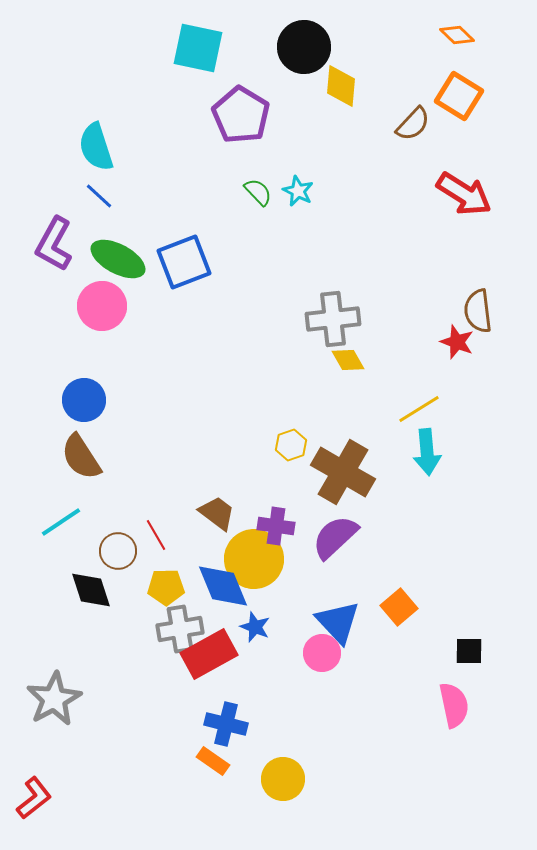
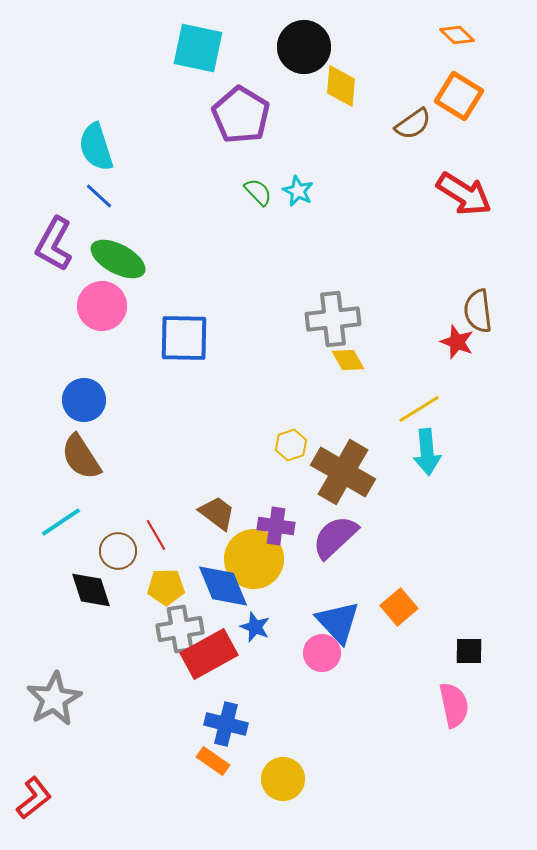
brown semicircle at (413, 124): rotated 12 degrees clockwise
blue square at (184, 262): moved 76 px down; rotated 22 degrees clockwise
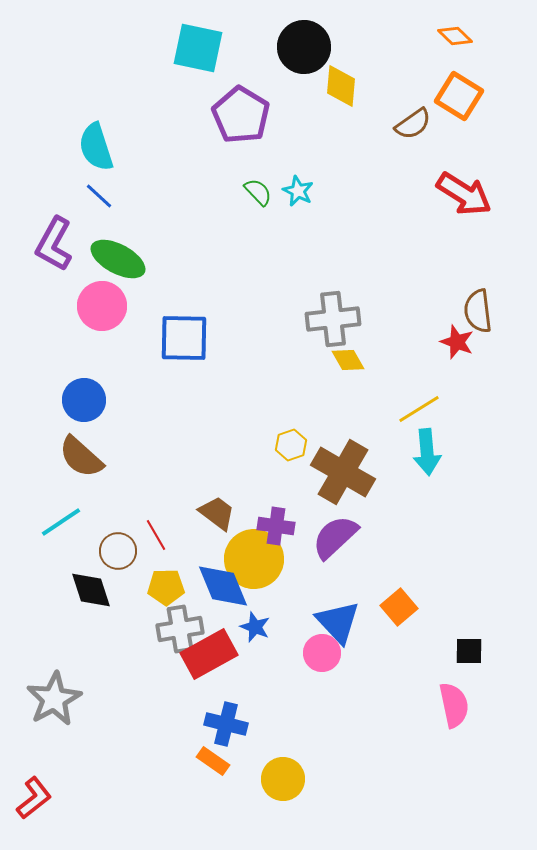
orange diamond at (457, 35): moved 2 px left, 1 px down
brown semicircle at (81, 457): rotated 15 degrees counterclockwise
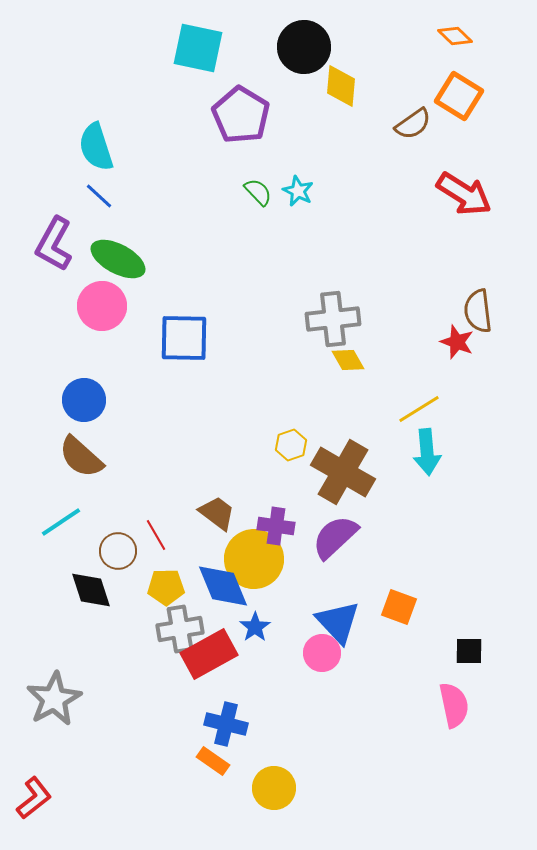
orange square at (399, 607): rotated 30 degrees counterclockwise
blue star at (255, 627): rotated 16 degrees clockwise
yellow circle at (283, 779): moved 9 px left, 9 px down
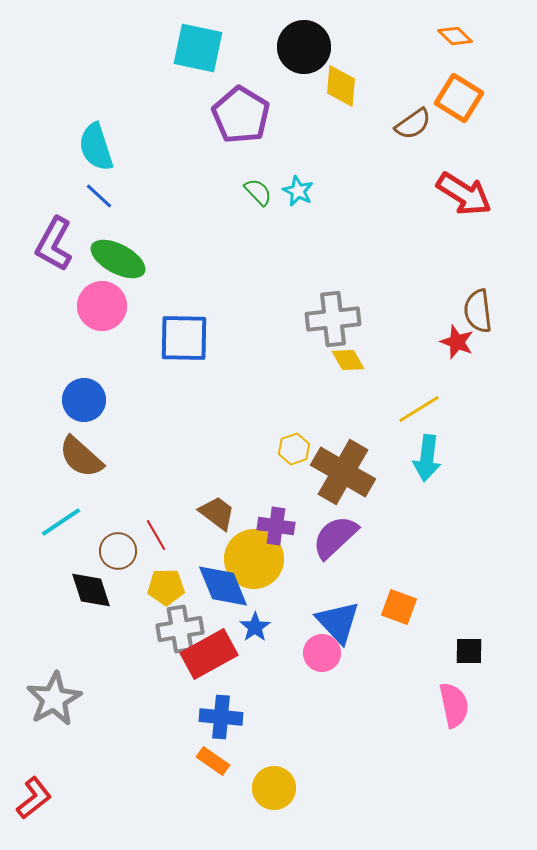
orange square at (459, 96): moved 2 px down
yellow hexagon at (291, 445): moved 3 px right, 4 px down
cyan arrow at (427, 452): moved 6 px down; rotated 12 degrees clockwise
blue cross at (226, 724): moved 5 px left, 7 px up; rotated 9 degrees counterclockwise
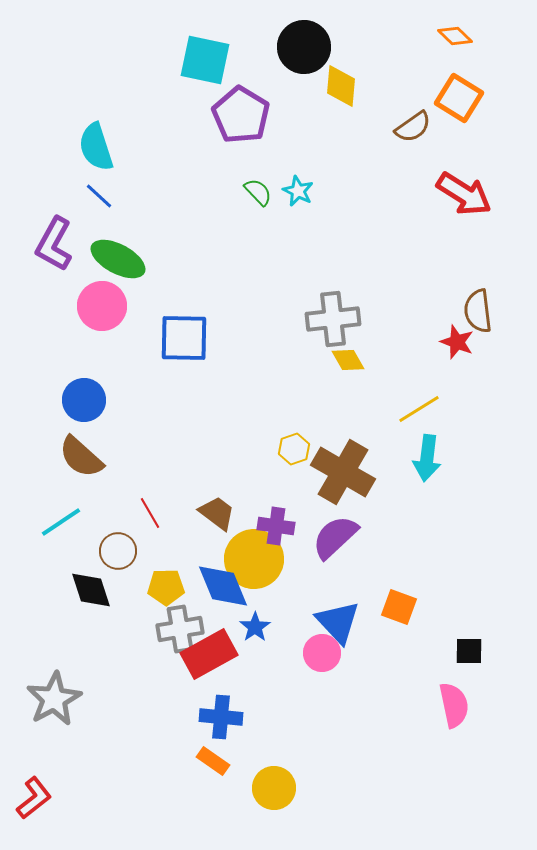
cyan square at (198, 48): moved 7 px right, 12 px down
brown semicircle at (413, 124): moved 3 px down
red line at (156, 535): moved 6 px left, 22 px up
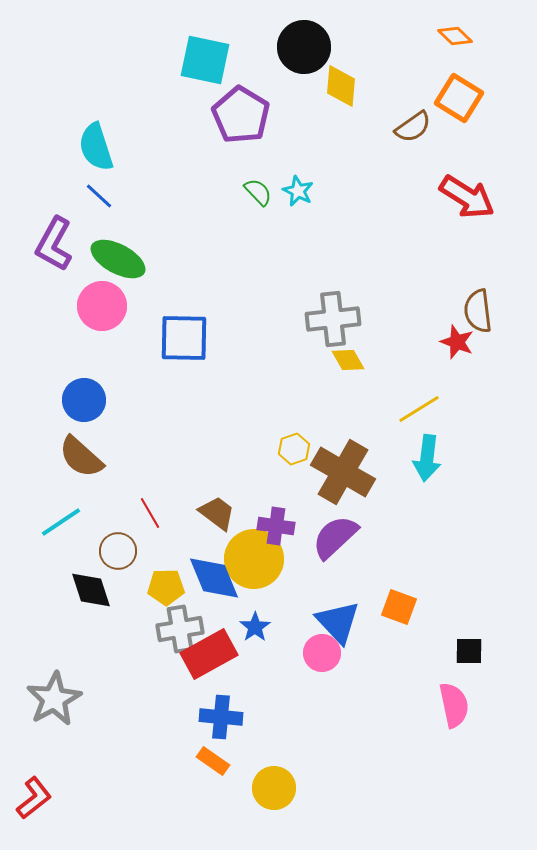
red arrow at (464, 194): moved 3 px right, 3 px down
blue diamond at (223, 586): moved 9 px left, 8 px up
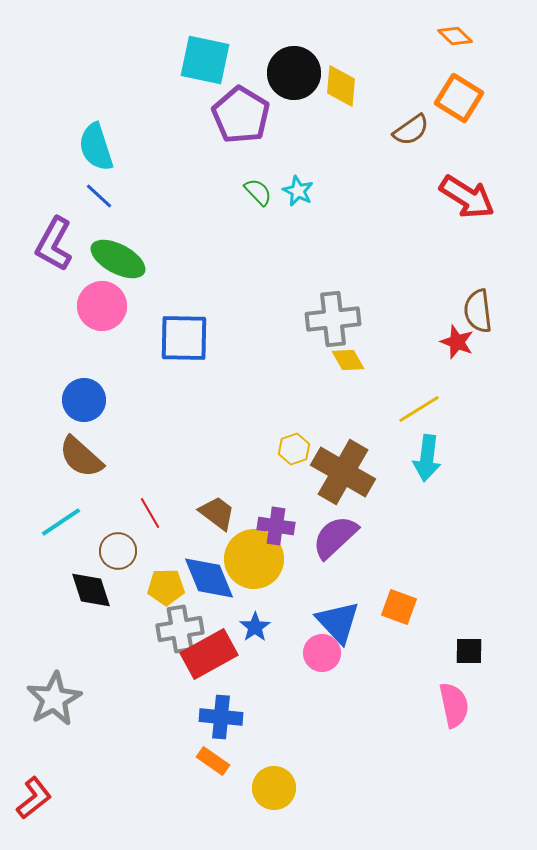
black circle at (304, 47): moved 10 px left, 26 px down
brown semicircle at (413, 127): moved 2 px left, 3 px down
blue diamond at (214, 578): moved 5 px left
